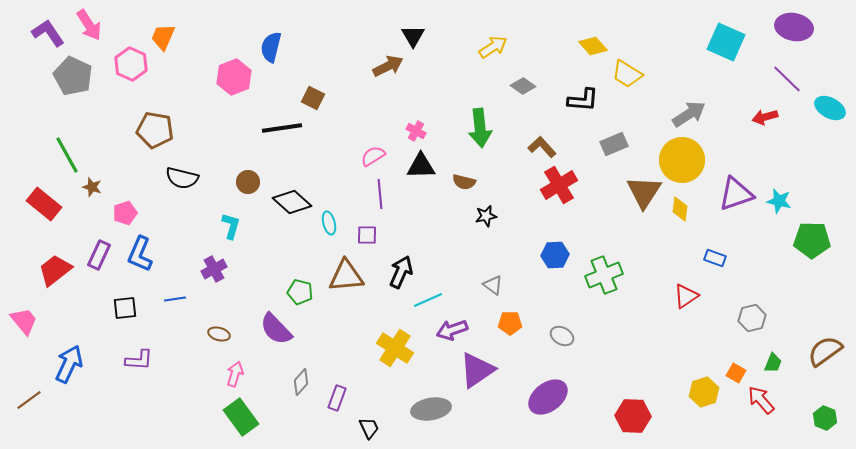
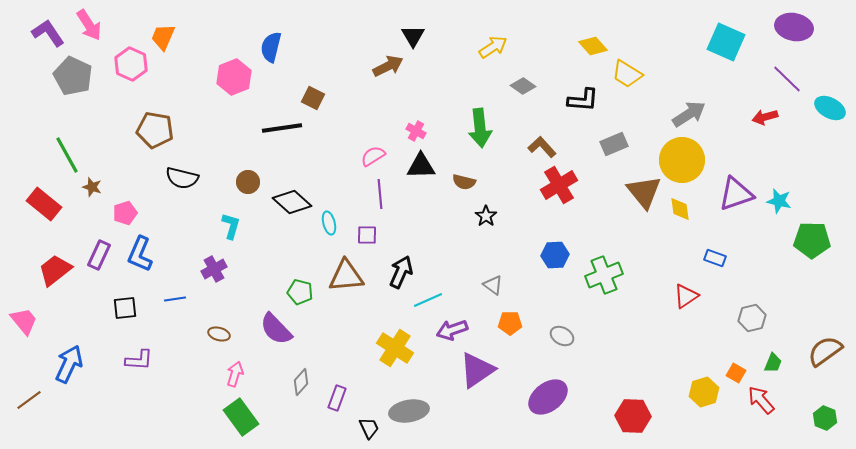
brown triangle at (644, 192): rotated 12 degrees counterclockwise
yellow diamond at (680, 209): rotated 15 degrees counterclockwise
black star at (486, 216): rotated 25 degrees counterclockwise
gray ellipse at (431, 409): moved 22 px left, 2 px down
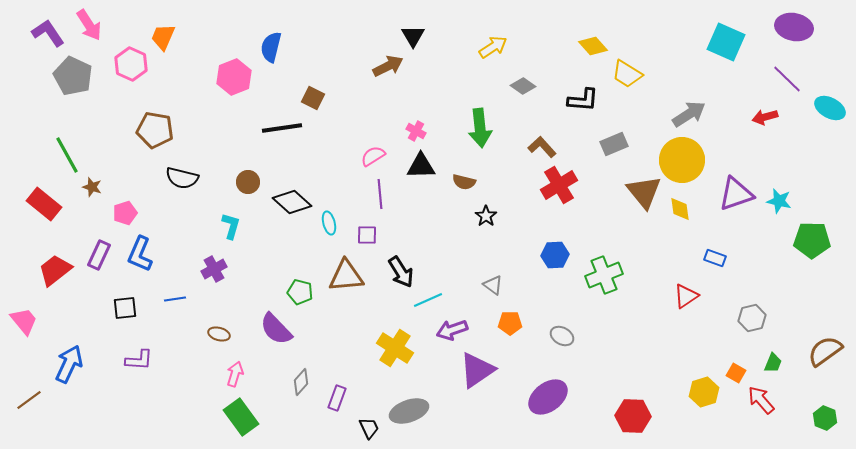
black arrow at (401, 272): rotated 124 degrees clockwise
gray ellipse at (409, 411): rotated 9 degrees counterclockwise
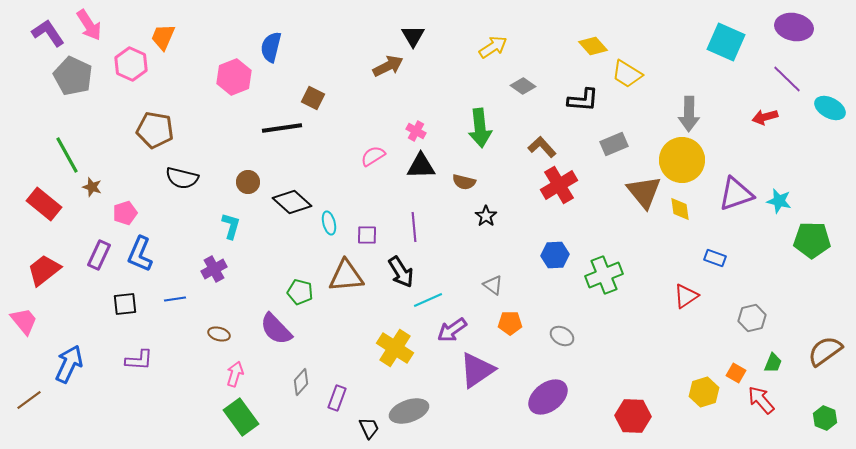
gray arrow at (689, 114): rotated 124 degrees clockwise
purple line at (380, 194): moved 34 px right, 33 px down
red trapezoid at (55, 270): moved 11 px left
black square at (125, 308): moved 4 px up
purple arrow at (452, 330): rotated 16 degrees counterclockwise
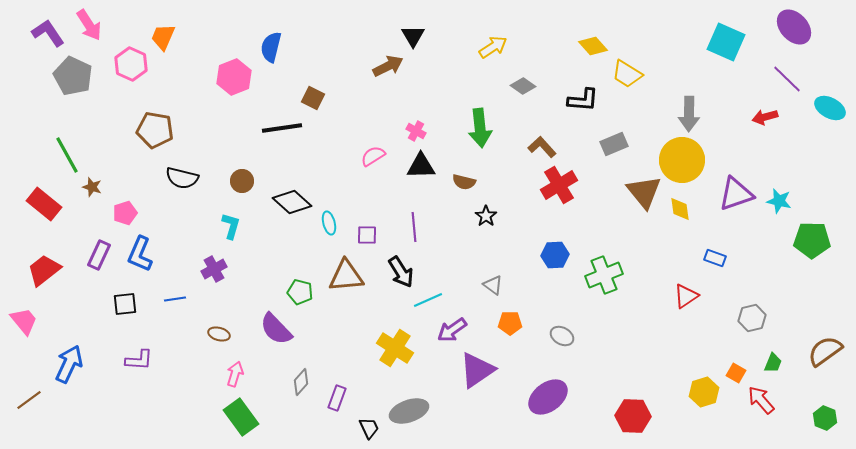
purple ellipse at (794, 27): rotated 36 degrees clockwise
brown circle at (248, 182): moved 6 px left, 1 px up
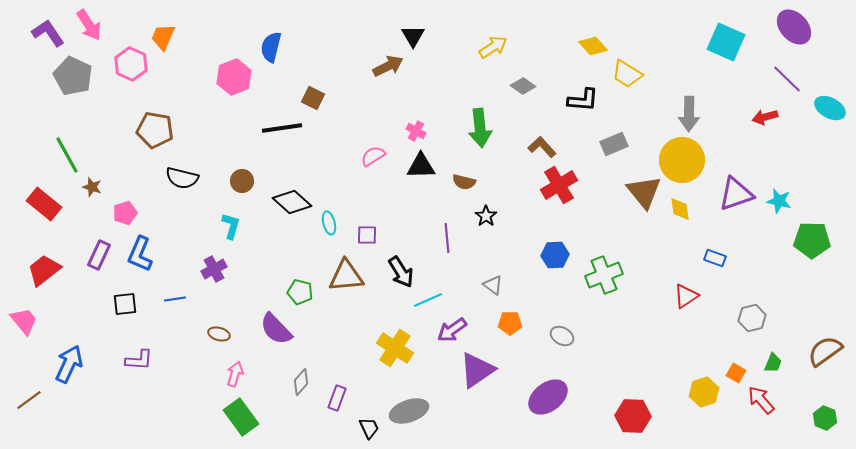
purple line at (414, 227): moved 33 px right, 11 px down
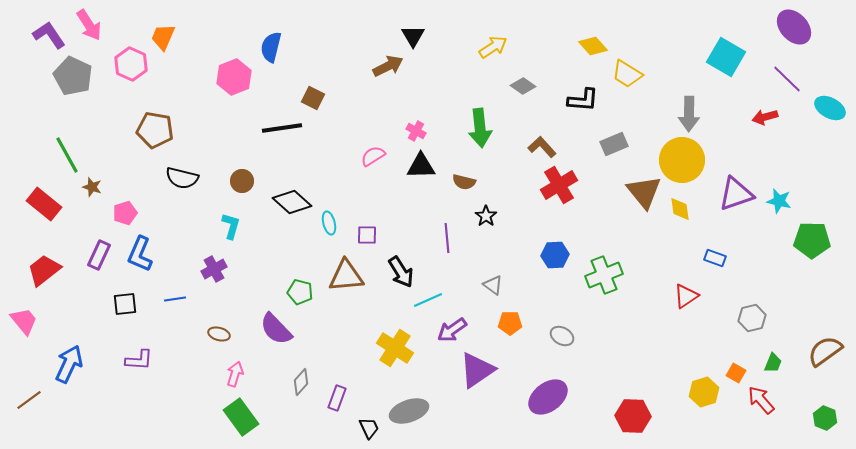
purple L-shape at (48, 33): moved 1 px right, 2 px down
cyan square at (726, 42): moved 15 px down; rotated 6 degrees clockwise
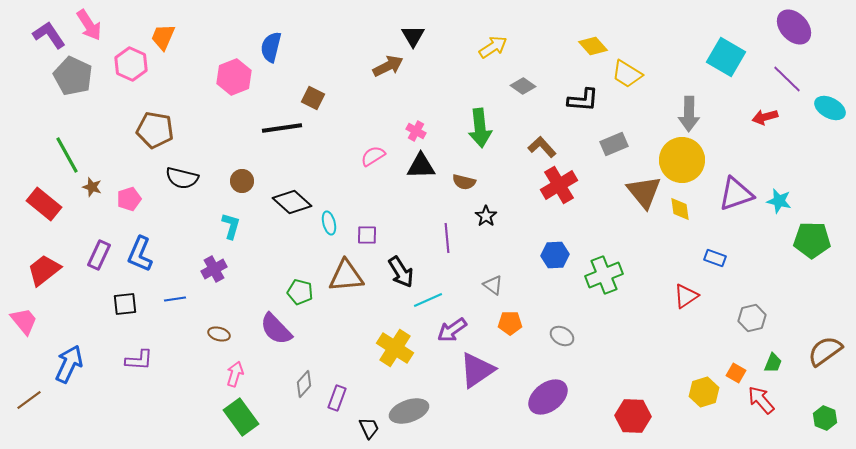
pink pentagon at (125, 213): moved 4 px right, 14 px up
gray diamond at (301, 382): moved 3 px right, 2 px down
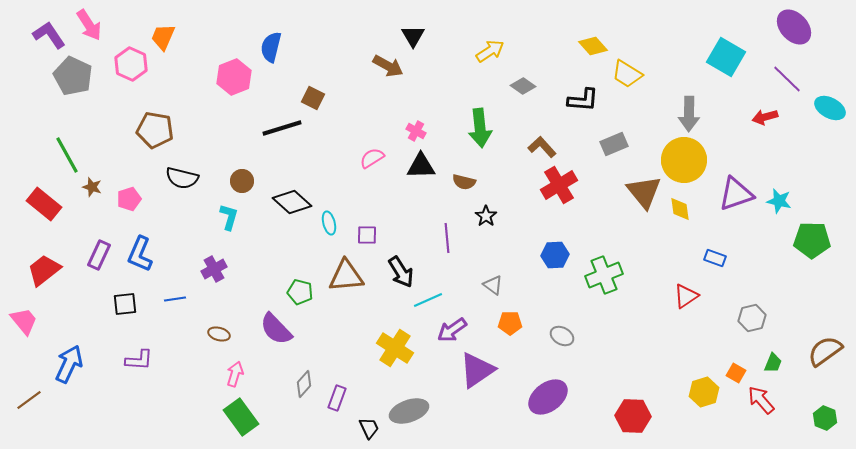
yellow arrow at (493, 47): moved 3 px left, 4 px down
brown arrow at (388, 66): rotated 56 degrees clockwise
black line at (282, 128): rotated 9 degrees counterclockwise
pink semicircle at (373, 156): moved 1 px left, 2 px down
yellow circle at (682, 160): moved 2 px right
cyan L-shape at (231, 226): moved 2 px left, 9 px up
